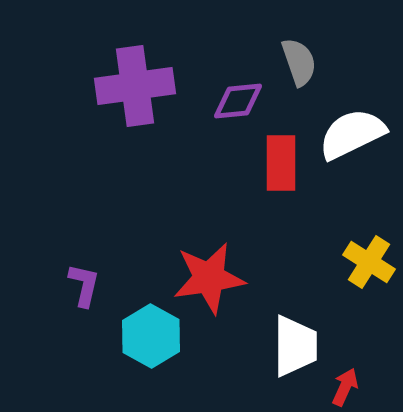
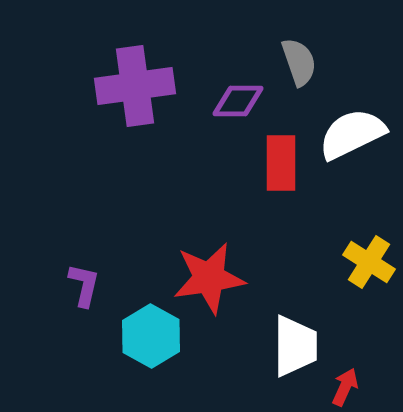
purple diamond: rotated 6 degrees clockwise
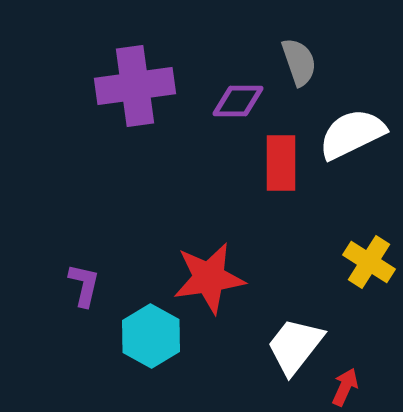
white trapezoid: rotated 142 degrees counterclockwise
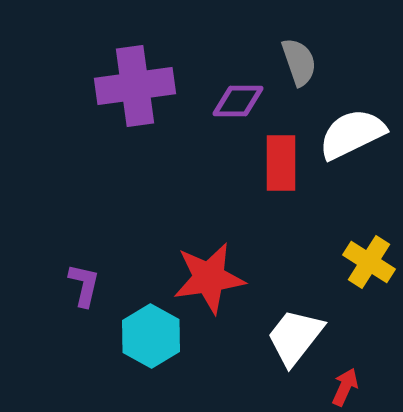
white trapezoid: moved 9 px up
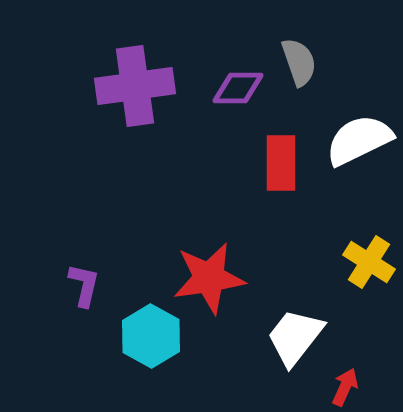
purple diamond: moved 13 px up
white semicircle: moved 7 px right, 6 px down
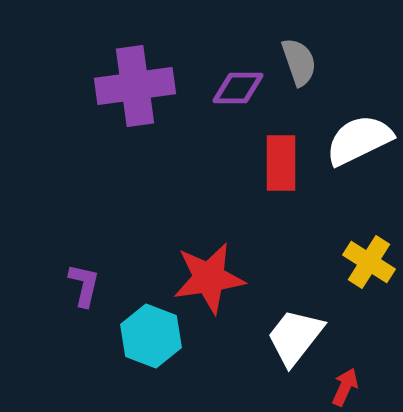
cyan hexagon: rotated 8 degrees counterclockwise
